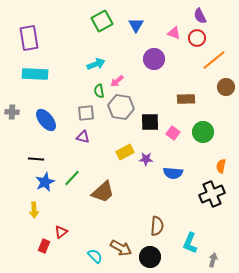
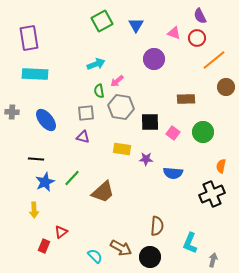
yellow rectangle: moved 3 px left, 3 px up; rotated 36 degrees clockwise
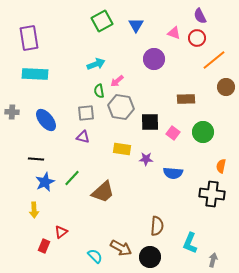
black cross: rotated 30 degrees clockwise
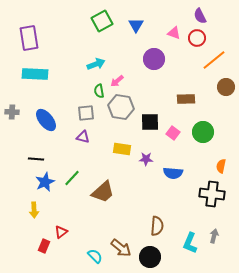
brown arrow: rotated 10 degrees clockwise
gray arrow: moved 1 px right, 24 px up
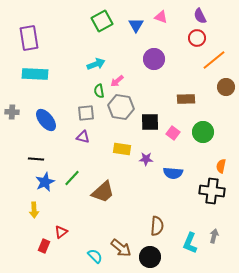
pink triangle: moved 13 px left, 16 px up
black cross: moved 3 px up
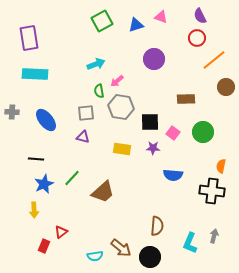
blue triangle: rotated 42 degrees clockwise
purple star: moved 7 px right, 11 px up
blue semicircle: moved 2 px down
blue star: moved 1 px left, 2 px down
cyan semicircle: rotated 126 degrees clockwise
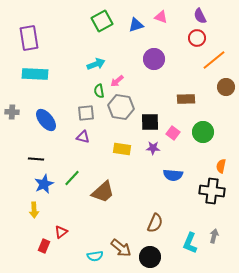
brown semicircle: moved 2 px left, 3 px up; rotated 18 degrees clockwise
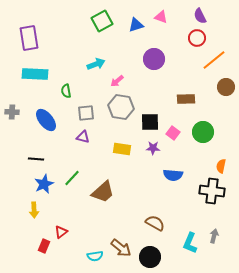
green semicircle: moved 33 px left
brown semicircle: rotated 84 degrees counterclockwise
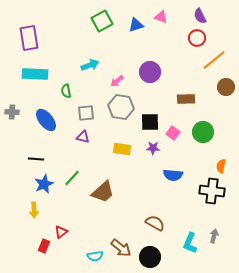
purple circle: moved 4 px left, 13 px down
cyan arrow: moved 6 px left, 1 px down
